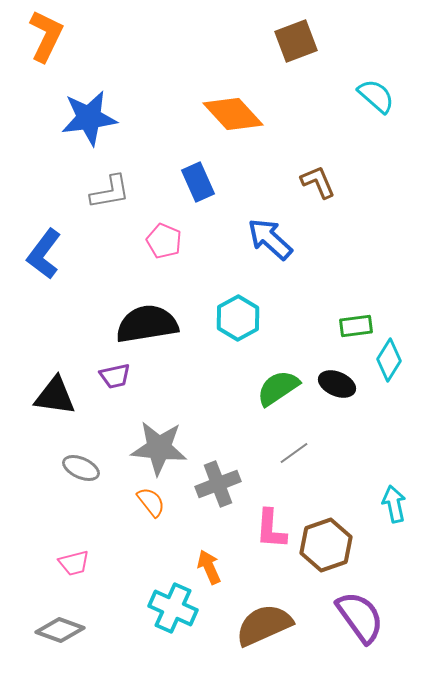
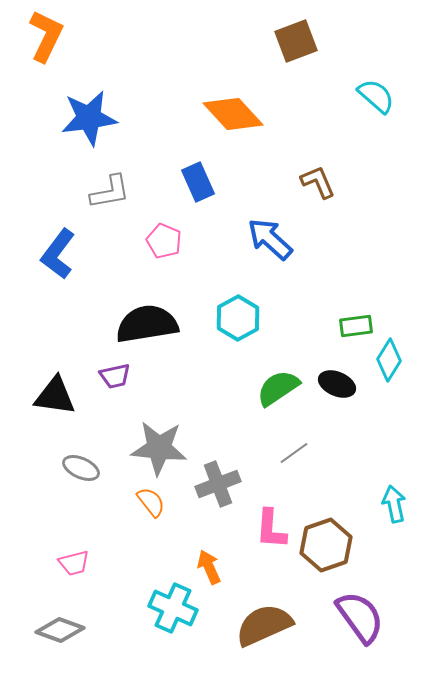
blue L-shape: moved 14 px right
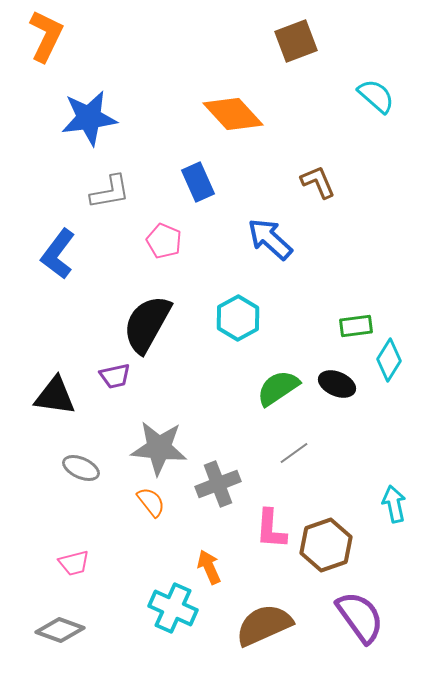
black semicircle: rotated 52 degrees counterclockwise
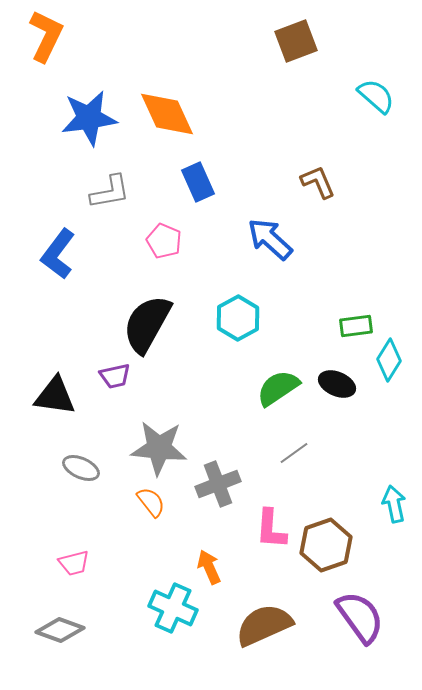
orange diamond: moved 66 px left; rotated 18 degrees clockwise
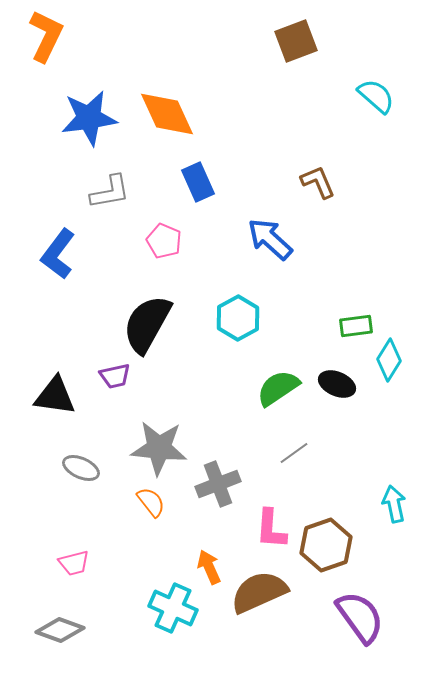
brown semicircle: moved 5 px left, 33 px up
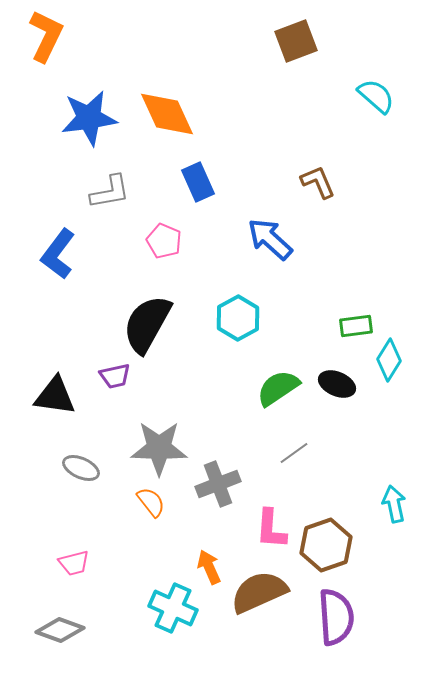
gray star: rotated 4 degrees counterclockwise
purple semicircle: moved 24 px left; rotated 32 degrees clockwise
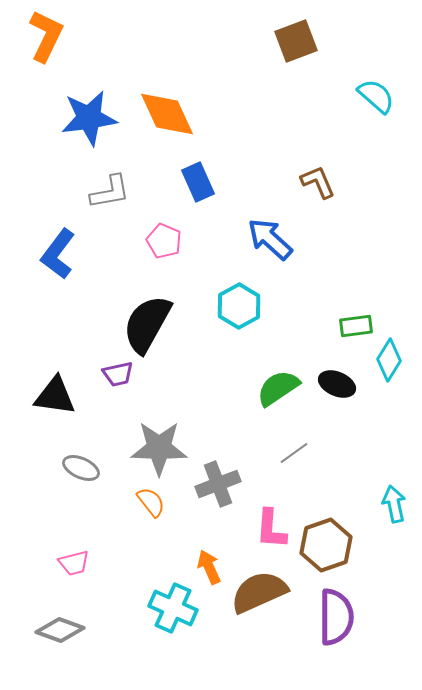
cyan hexagon: moved 1 px right, 12 px up
purple trapezoid: moved 3 px right, 2 px up
purple semicircle: rotated 4 degrees clockwise
